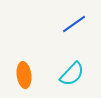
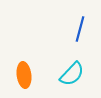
blue line: moved 6 px right, 5 px down; rotated 40 degrees counterclockwise
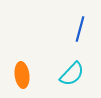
orange ellipse: moved 2 px left
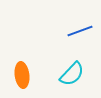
blue line: moved 2 px down; rotated 55 degrees clockwise
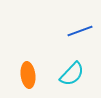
orange ellipse: moved 6 px right
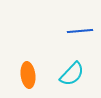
blue line: rotated 15 degrees clockwise
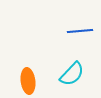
orange ellipse: moved 6 px down
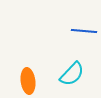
blue line: moved 4 px right; rotated 10 degrees clockwise
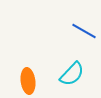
blue line: rotated 25 degrees clockwise
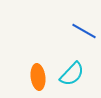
orange ellipse: moved 10 px right, 4 px up
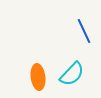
blue line: rotated 35 degrees clockwise
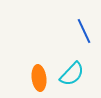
orange ellipse: moved 1 px right, 1 px down
